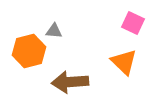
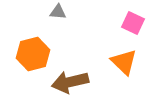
gray triangle: moved 4 px right, 19 px up
orange hexagon: moved 4 px right, 3 px down
brown arrow: rotated 9 degrees counterclockwise
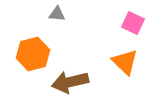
gray triangle: moved 1 px left, 2 px down
orange triangle: moved 1 px right
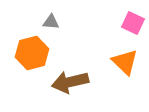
gray triangle: moved 6 px left, 8 px down
orange hexagon: moved 1 px left, 1 px up
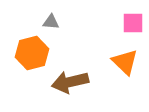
pink square: rotated 25 degrees counterclockwise
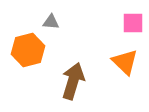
orange hexagon: moved 4 px left, 3 px up
brown arrow: moved 3 px right, 1 px up; rotated 120 degrees clockwise
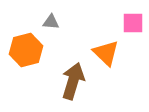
orange hexagon: moved 2 px left
orange triangle: moved 19 px left, 9 px up
